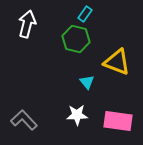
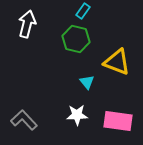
cyan rectangle: moved 2 px left, 3 px up
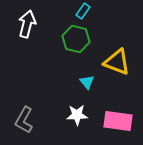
gray L-shape: rotated 108 degrees counterclockwise
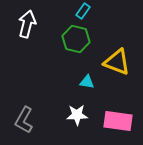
cyan triangle: rotated 42 degrees counterclockwise
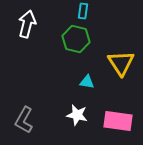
cyan rectangle: rotated 28 degrees counterclockwise
yellow triangle: moved 4 px right, 1 px down; rotated 36 degrees clockwise
white star: rotated 15 degrees clockwise
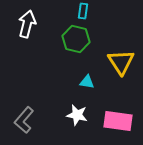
yellow triangle: moved 1 px up
gray L-shape: rotated 12 degrees clockwise
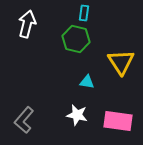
cyan rectangle: moved 1 px right, 2 px down
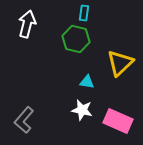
yellow triangle: moved 1 px left, 1 px down; rotated 20 degrees clockwise
white star: moved 5 px right, 5 px up
pink rectangle: rotated 16 degrees clockwise
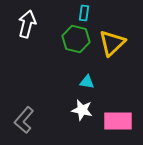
yellow triangle: moved 8 px left, 20 px up
pink rectangle: rotated 24 degrees counterclockwise
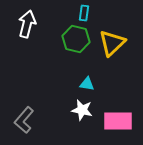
cyan triangle: moved 2 px down
